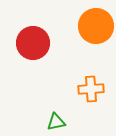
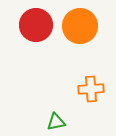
orange circle: moved 16 px left
red circle: moved 3 px right, 18 px up
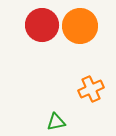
red circle: moved 6 px right
orange cross: rotated 20 degrees counterclockwise
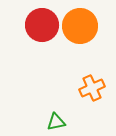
orange cross: moved 1 px right, 1 px up
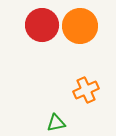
orange cross: moved 6 px left, 2 px down
green triangle: moved 1 px down
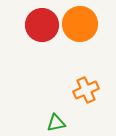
orange circle: moved 2 px up
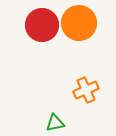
orange circle: moved 1 px left, 1 px up
green triangle: moved 1 px left
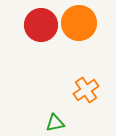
red circle: moved 1 px left
orange cross: rotated 10 degrees counterclockwise
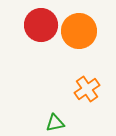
orange circle: moved 8 px down
orange cross: moved 1 px right, 1 px up
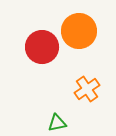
red circle: moved 1 px right, 22 px down
green triangle: moved 2 px right
